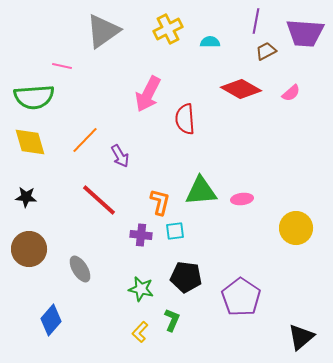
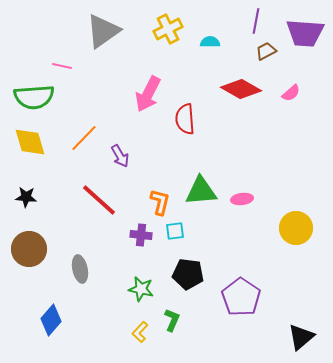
orange line: moved 1 px left, 2 px up
gray ellipse: rotated 20 degrees clockwise
black pentagon: moved 2 px right, 3 px up
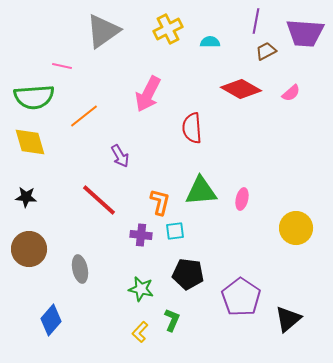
red semicircle: moved 7 px right, 9 px down
orange line: moved 22 px up; rotated 8 degrees clockwise
pink ellipse: rotated 70 degrees counterclockwise
black triangle: moved 13 px left, 18 px up
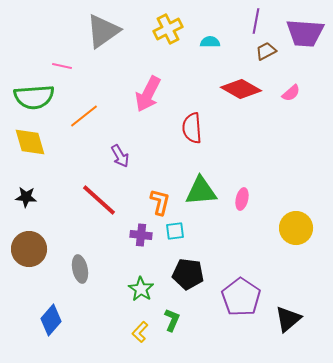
green star: rotated 20 degrees clockwise
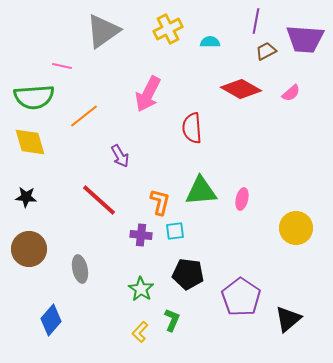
purple trapezoid: moved 6 px down
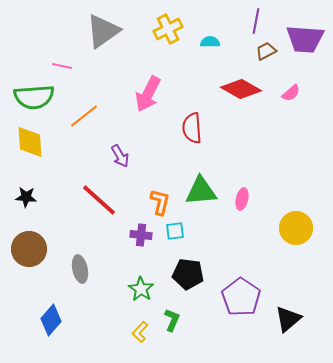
yellow diamond: rotated 12 degrees clockwise
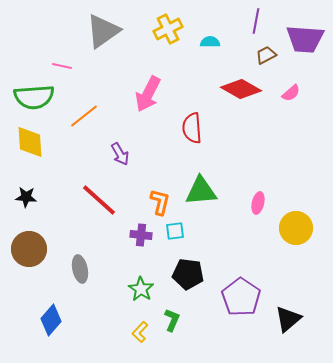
brown trapezoid: moved 4 px down
purple arrow: moved 2 px up
pink ellipse: moved 16 px right, 4 px down
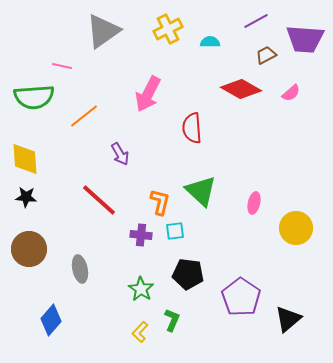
purple line: rotated 50 degrees clockwise
yellow diamond: moved 5 px left, 17 px down
green triangle: rotated 48 degrees clockwise
pink ellipse: moved 4 px left
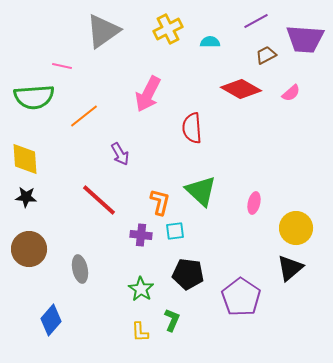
black triangle: moved 2 px right, 51 px up
yellow L-shape: rotated 45 degrees counterclockwise
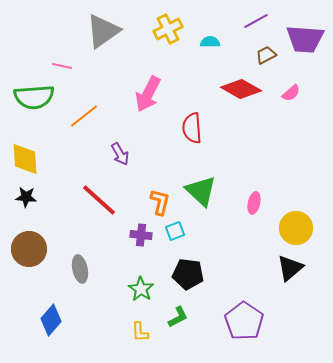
cyan square: rotated 12 degrees counterclockwise
purple pentagon: moved 3 px right, 24 px down
green L-shape: moved 6 px right, 3 px up; rotated 40 degrees clockwise
